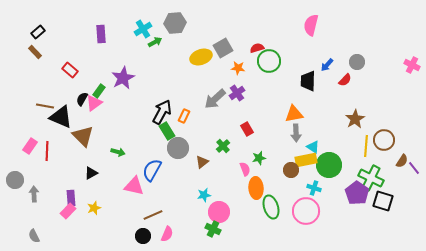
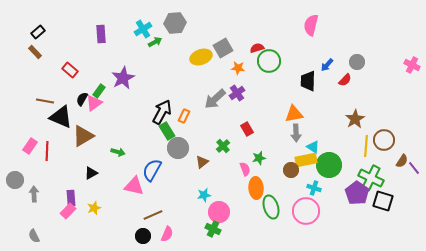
brown line at (45, 106): moved 5 px up
brown triangle at (83, 136): rotated 45 degrees clockwise
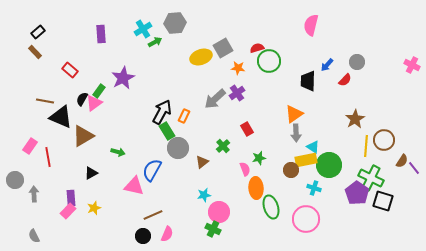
orange triangle at (294, 114): rotated 24 degrees counterclockwise
red line at (47, 151): moved 1 px right, 6 px down; rotated 12 degrees counterclockwise
pink circle at (306, 211): moved 8 px down
